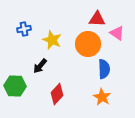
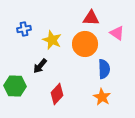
red triangle: moved 6 px left, 1 px up
orange circle: moved 3 px left
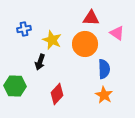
black arrow: moved 4 px up; rotated 21 degrees counterclockwise
orange star: moved 2 px right, 2 px up
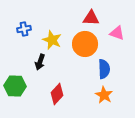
pink triangle: rotated 14 degrees counterclockwise
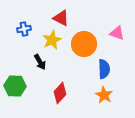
red triangle: moved 30 px left; rotated 24 degrees clockwise
yellow star: rotated 24 degrees clockwise
orange circle: moved 1 px left
black arrow: rotated 49 degrees counterclockwise
red diamond: moved 3 px right, 1 px up
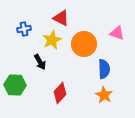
green hexagon: moved 1 px up
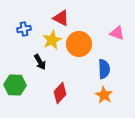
orange circle: moved 5 px left
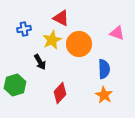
green hexagon: rotated 20 degrees counterclockwise
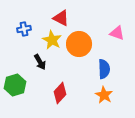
yellow star: rotated 18 degrees counterclockwise
